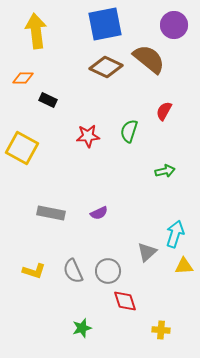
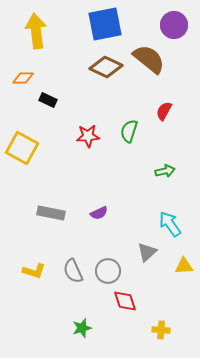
cyan arrow: moved 5 px left, 10 px up; rotated 52 degrees counterclockwise
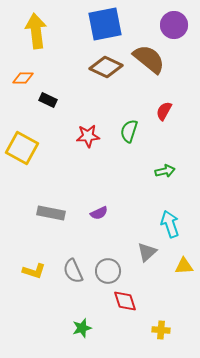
cyan arrow: rotated 16 degrees clockwise
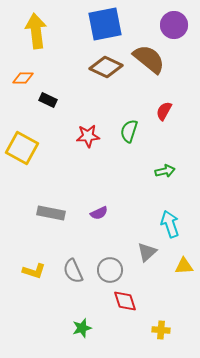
gray circle: moved 2 px right, 1 px up
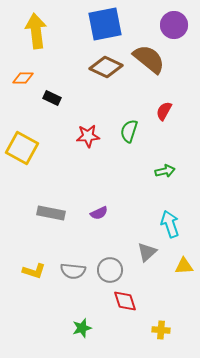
black rectangle: moved 4 px right, 2 px up
gray semicircle: rotated 60 degrees counterclockwise
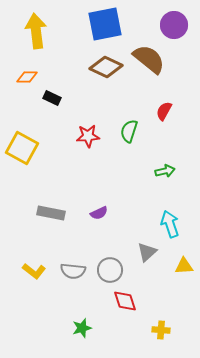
orange diamond: moved 4 px right, 1 px up
yellow L-shape: rotated 20 degrees clockwise
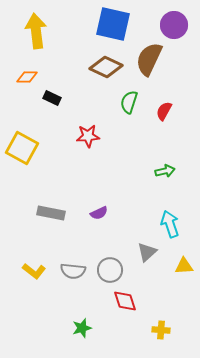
blue square: moved 8 px right; rotated 24 degrees clockwise
brown semicircle: rotated 104 degrees counterclockwise
green semicircle: moved 29 px up
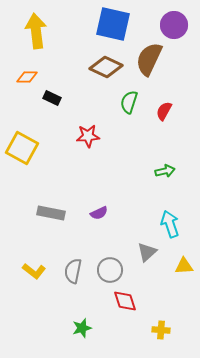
gray semicircle: rotated 95 degrees clockwise
